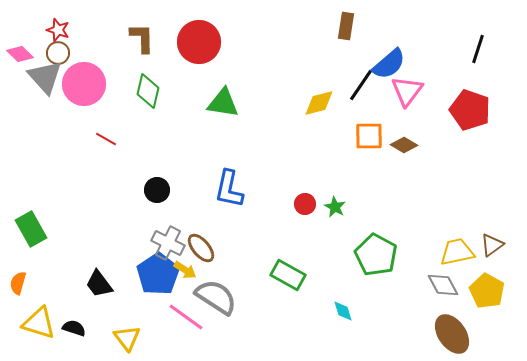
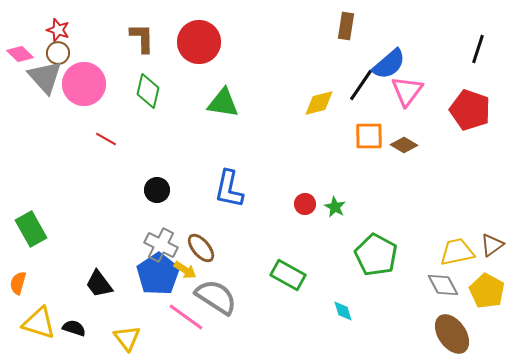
gray cross at (168, 243): moved 7 px left, 2 px down
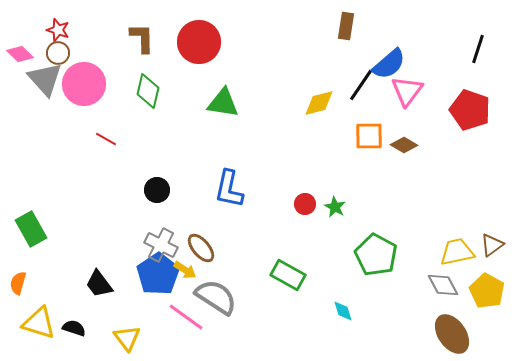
gray triangle at (45, 77): moved 2 px down
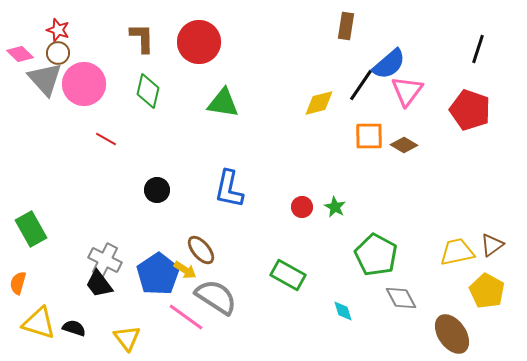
red circle at (305, 204): moved 3 px left, 3 px down
gray cross at (161, 245): moved 56 px left, 15 px down
brown ellipse at (201, 248): moved 2 px down
gray diamond at (443, 285): moved 42 px left, 13 px down
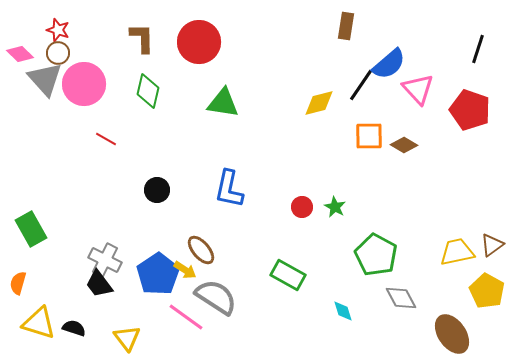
pink triangle at (407, 91): moved 11 px right, 2 px up; rotated 20 degrees counterclockwise
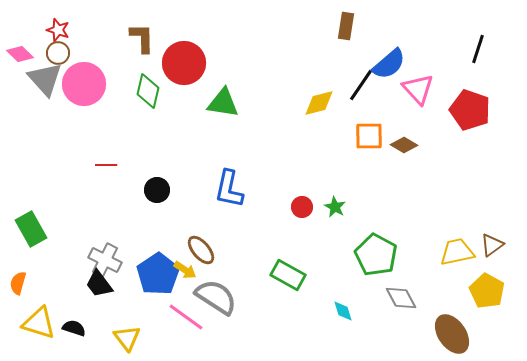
red circle at (199, 42): moved 15 px left, 21 px down
red line at (106, 139): moved 26 px down; rotated 30 degrees counterclockwise
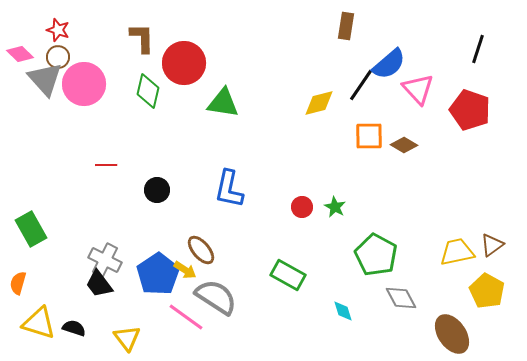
brown circle at (58, 53): moved 4 px down
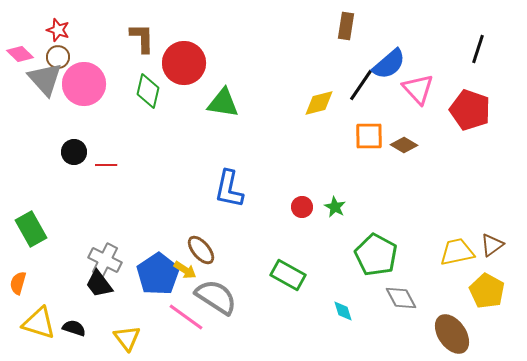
black circle at (157, 190): moved 83 px left, 38 px up
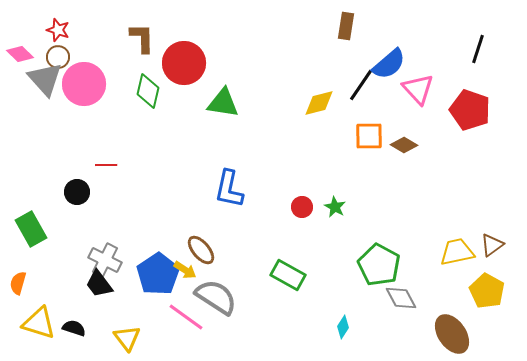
black circle at (74, 152): moved 3 px right, 40 px down
green pentagon at (376, 255): moved 3 px right, 10 px down
cyan diamond at (343, 311): moved 16 px down; rotated 50 degrees clockwise
